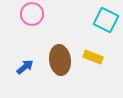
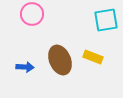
cyan square: rotated 35 degrees counterclockwise
brown ellipse: rotated 16 degrees counterclockwise
blue arrow: rotated 42 degrees clockwise
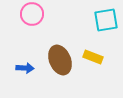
blue arrow: moved 1 px down
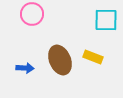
cyan square: rotated 10 degrees clockwise
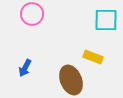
brown ellipse: moved 11 px right, 20 px down
blue arrow: rotated 114 degrees clockwise
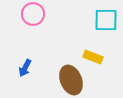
pink circle: moved 1 px right
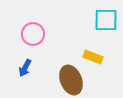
pink circle: moved 20 px down
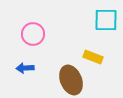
blue arrow: rotated 60 degrees clockwise
